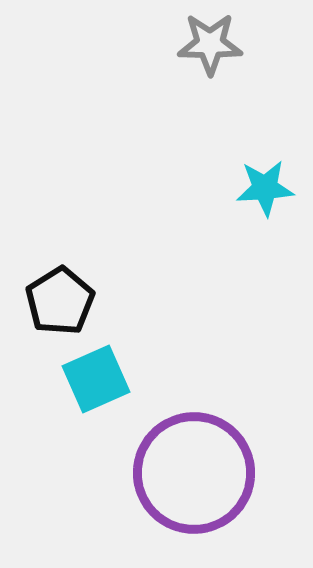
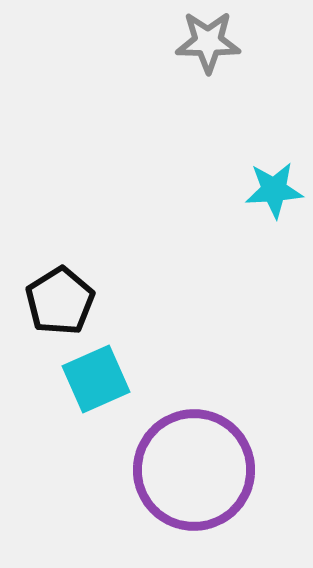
gray star: moved 2 px left, 2 px up
cyan star: moved 9 px right, 2 px down
purple circle: moved 3 px up
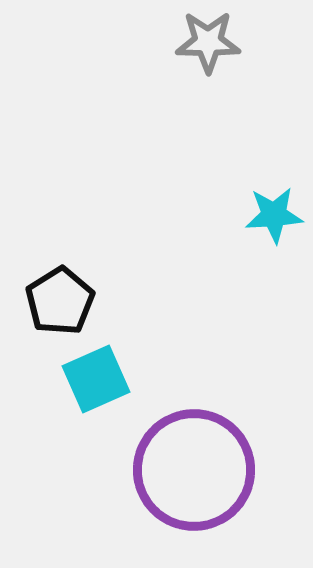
cyan star: moved 25 px down
